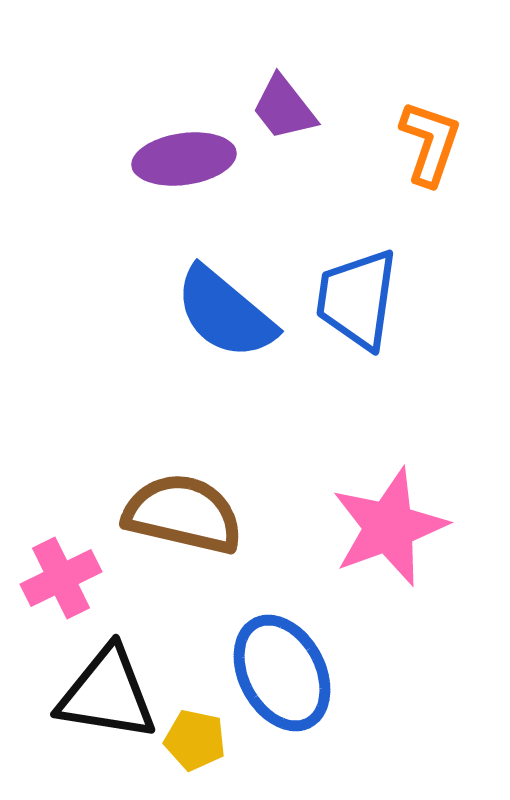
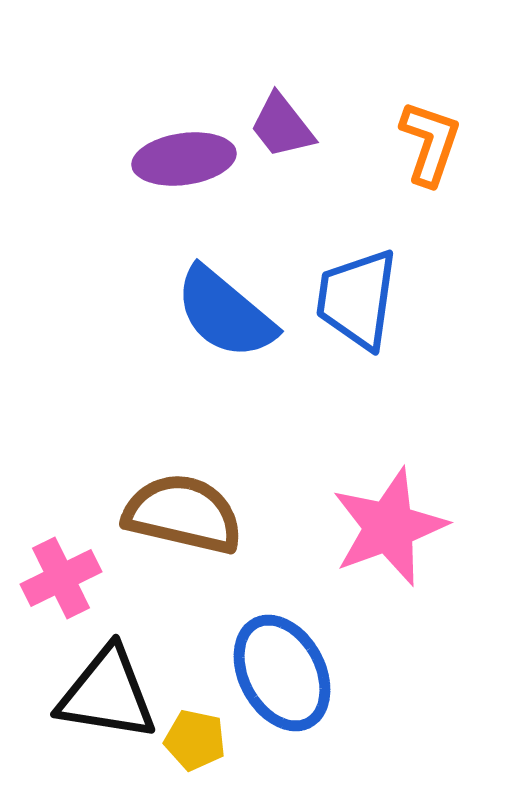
purple trapezoid: moved 2 px left, 18 px down
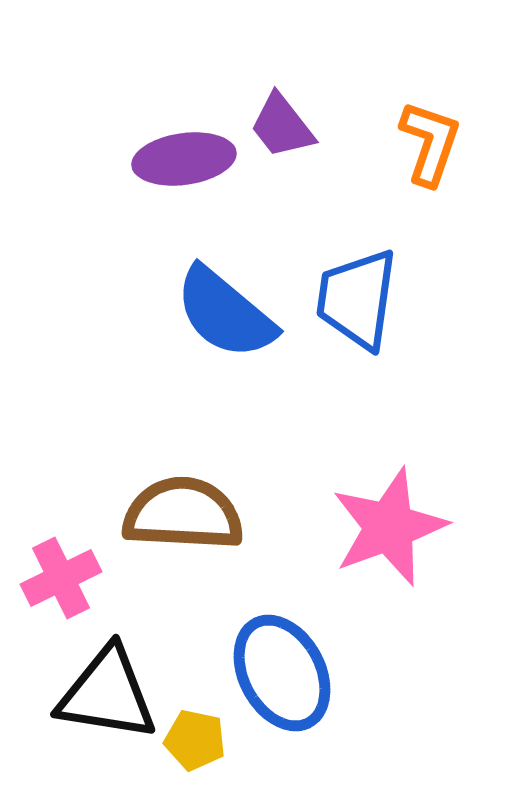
brown semicircle: rotated 10 degrees counterclockwise
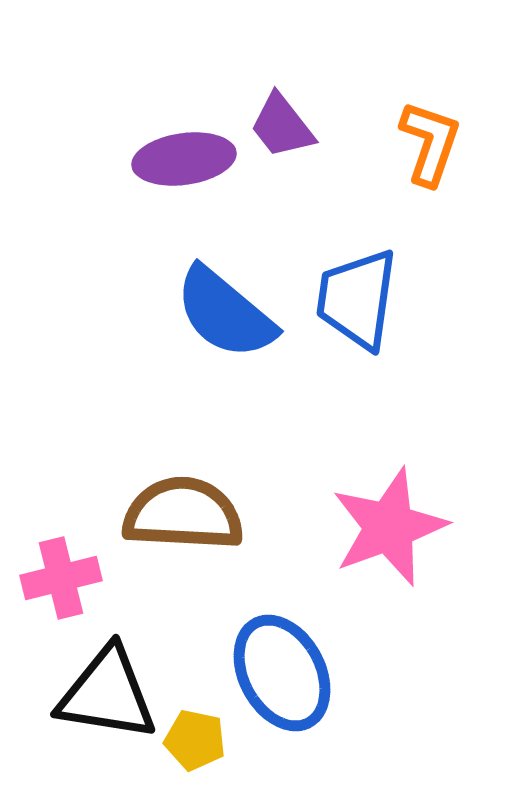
pink cross: rotated 12 degrees clockwise
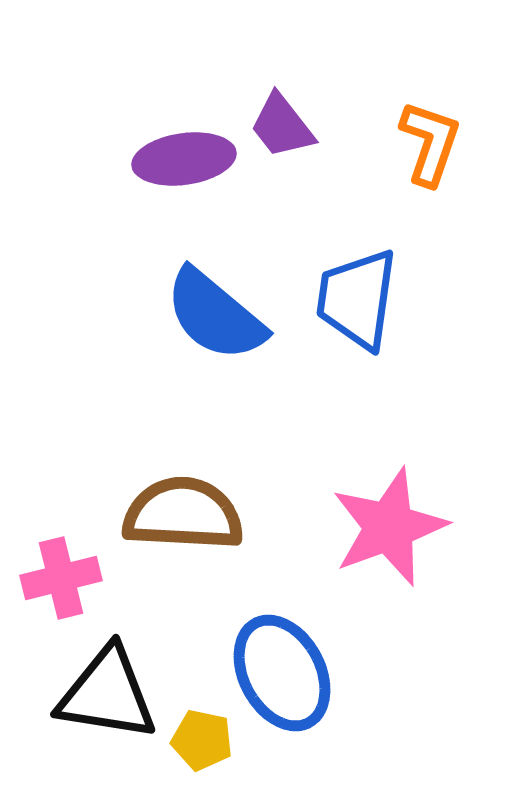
blue semicircle: moved 10 px left, 2 px down
yellow pentagon: moved 7 px right
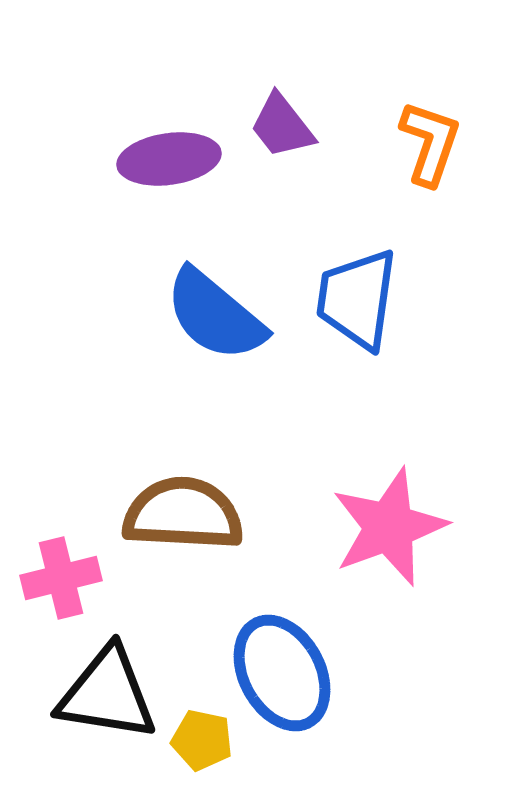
purple ellipse: moved 15 px left
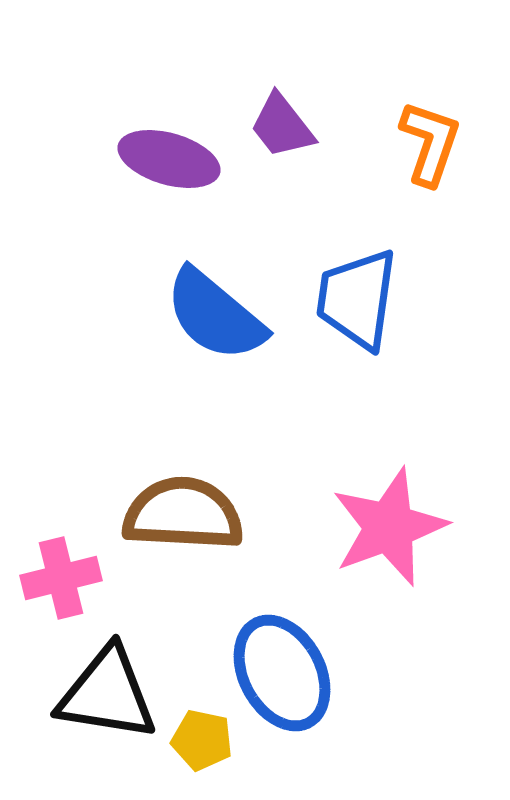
purple ellipse: rotated 24 degrees clockwise
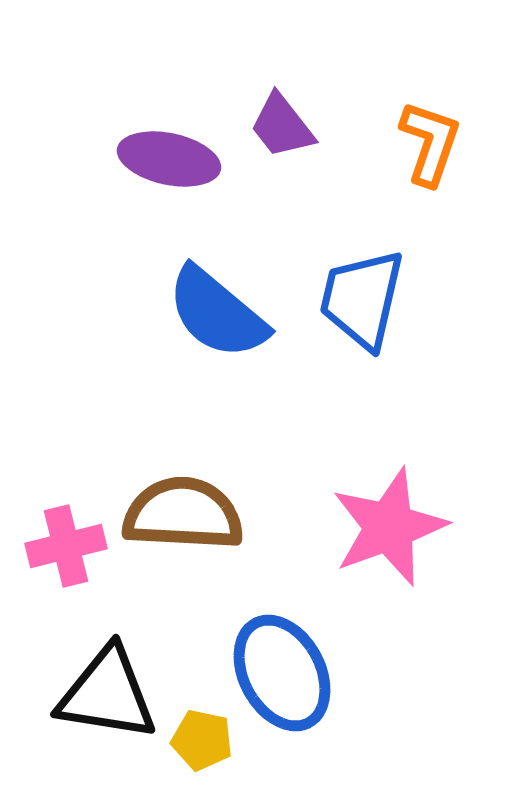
purple ellipse: rotated 4 degrees counterclockwise
blue trapezoid: moved 5 px right; rotated 5 degrees clockwise
blue semicircle: moved 2 px right, 2 px up
pink cross: moved 5 px right, 32 px up
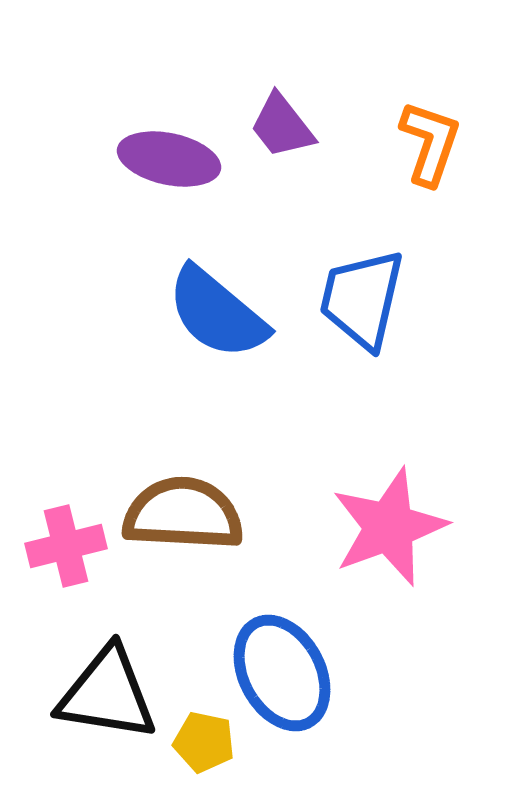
yellow pentagon: moved 2 px right, 2 px down
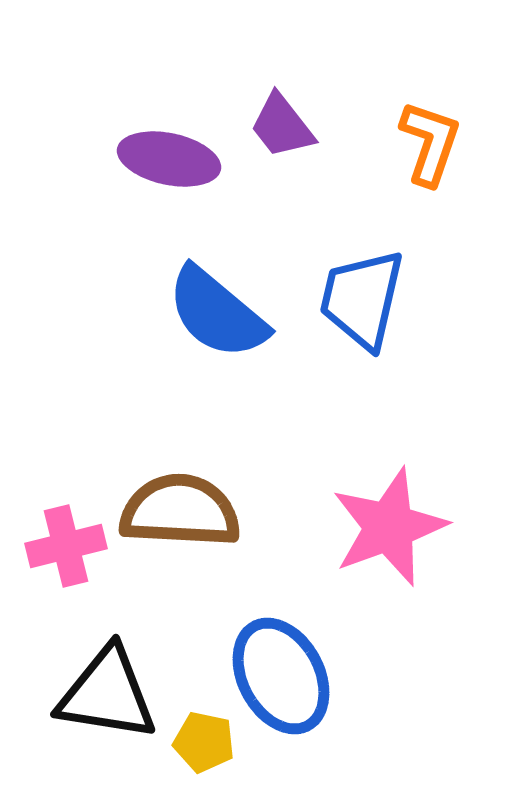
brown semicircle: moved 3 px left, 3 px up
blue ellipse: moved 1 px left, 3 px down
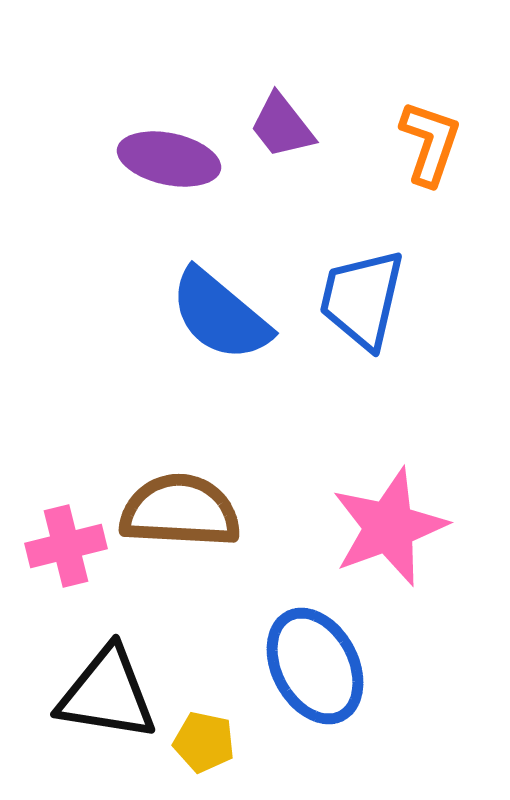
blue semicircle: moved 3 px right, 2 px down
blue ellipse: moved 34 px right, 10 px up
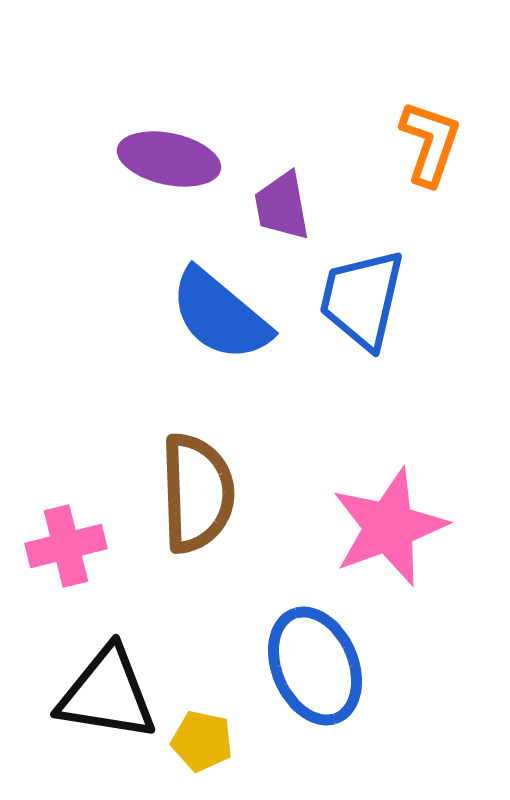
purple trapezoid: moved 80 px down; rotated 28 degrees clockwise
brown semicircle: moved 17 px right, 18 px up; rotated 85 degrees clockwise
blue ellipse: rotated 5 degrees clockwise
yellow pentagon: moved 2 px left, 1 px up
